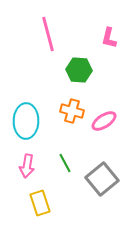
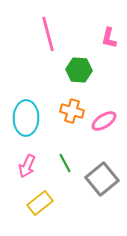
cyan ellipse: moved 3 px up
pink arrow: rotated 15 degrees clockwise
yellow rectangle: rotated 70 degrees clockwise
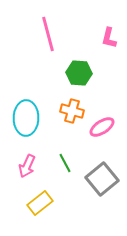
green hexagon: moved 3 px down
pink ellipse: moved 2 px left, 6 px down
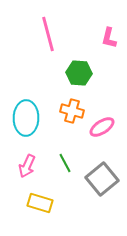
yellow rectangle: rotated 55 degrees clockwise
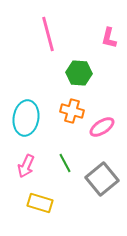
cyan ellipse: rotated 8 degrees clockwise
pink arrow: moved 1 px left
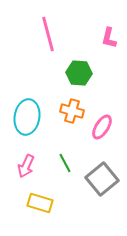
cyan ellipse: moved 1 px right, 1 px up
pink ellipse: rotated 25 degrees counterclockwise
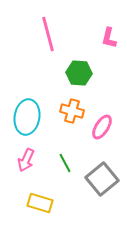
pink arrow: moved 6 px up
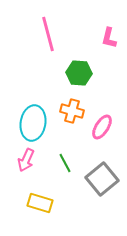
cyan ellipse: moved 6 px right, 6 px down
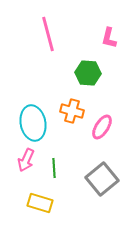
green hexagon: moved 9 px right
cyan ellipse: rotated 20 degrees counterclockwise
green line: moved 11 px left, 5 px down; rotated 24 degrees clockwise
